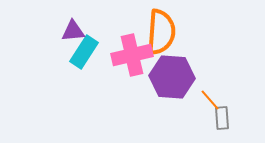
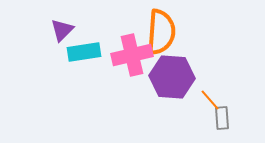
purple triangle: moved 11 px left, 1 px up; rotated 40 degrees counterclockwise
cyan rectangle: rotated 48 degrees clockwise
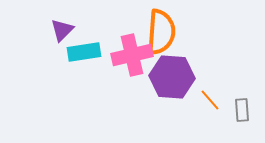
gray rectangle: moved 20 px right, 8 px up
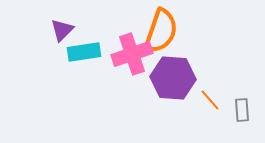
orange semicircle: moved 1 px up; rotated 15 degrees clockwise
pink cross: moved 1 px up; rotated 6 degrees counterclockwise
purple hexagon: moved 1 px right, 1 px down
